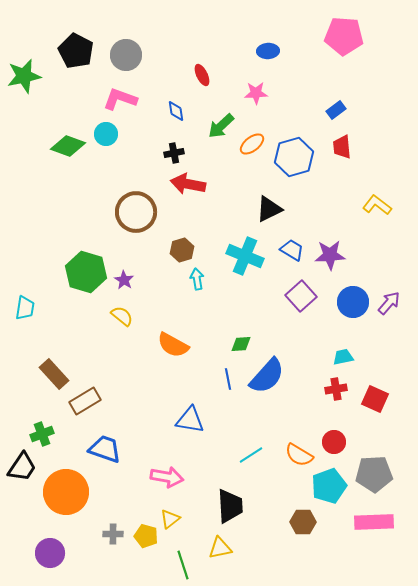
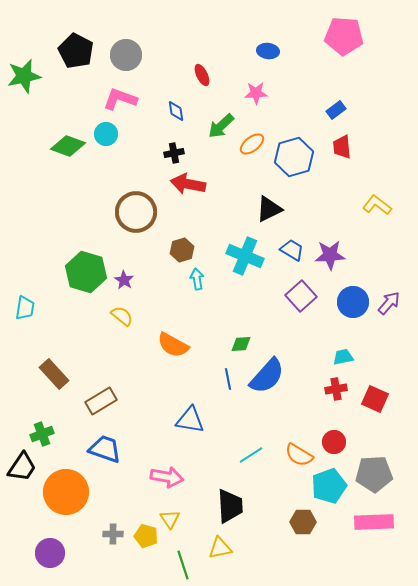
blue ellipse at (268, 51): rotated 10 degrees clockwise
brown rectangle at (85, 401): moved 16 px right
yellow triangle at (170, 519): rotated 25 degrees counterclockwise
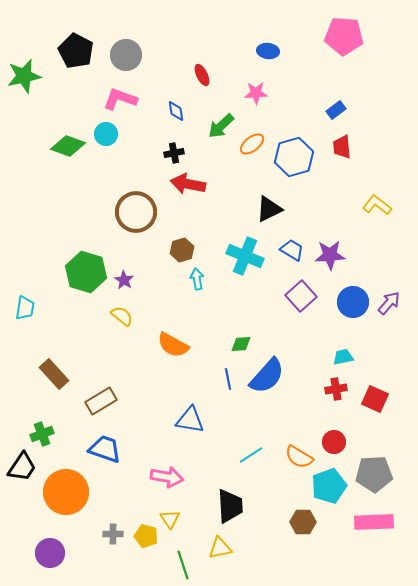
orange semicircle at (299, 455): moved 2 px down
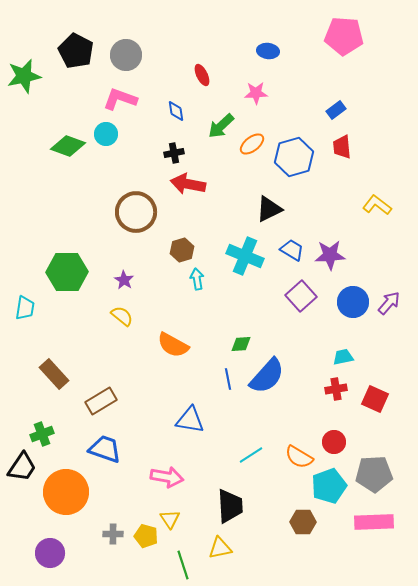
green hexagon at (86, 272): moved 19 px left; rotated 18 degrees counterclockwise
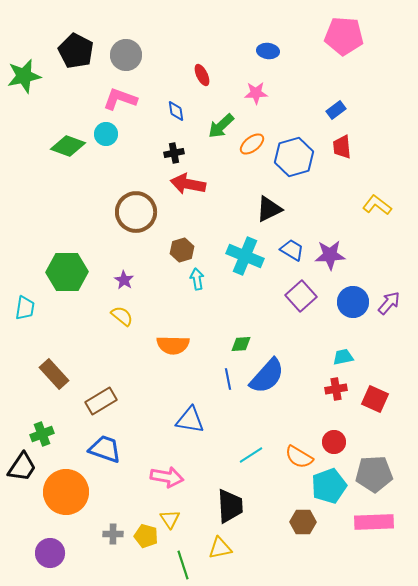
orange semicircle at (173, 345): rotated 28 degrees counterclockwise
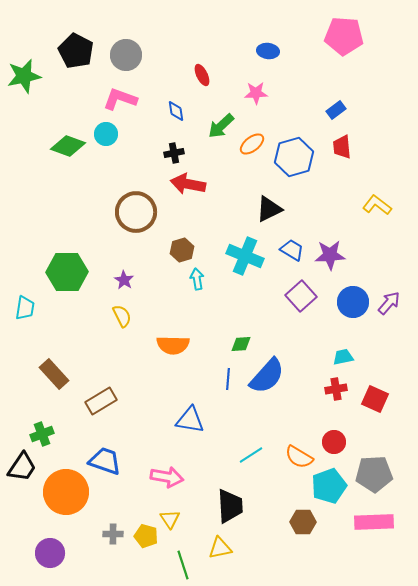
yellow semicircle at (122, 316): rotated 25 degrees clockwise
blue line at (228, 379): rotated 15 degrees clockwise
blue trapezoid at (105, 449): moved 12 px down
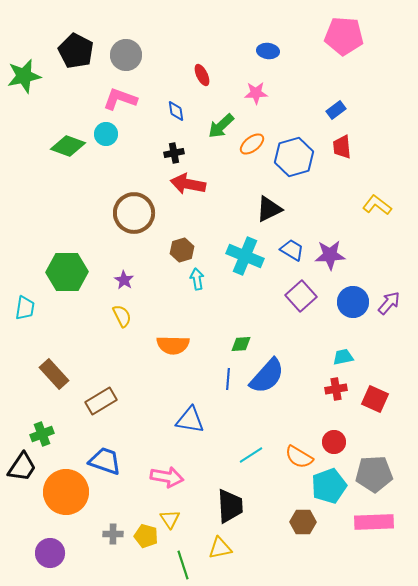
brown circle at (136, 212): moved 2 px left, 1 px down
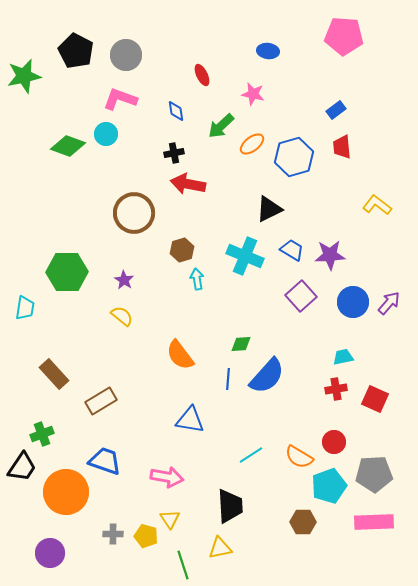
pink star at (256, 93): moved 3 px left, 1 px down; rotated 15 degrees clockwise
yellow semicircle at (122, 316): rotated 25 degrees counterclockwise
orange semicircle at (173, 345): moved 7 px right, 10 px down; rotated 52 degrees clockwise
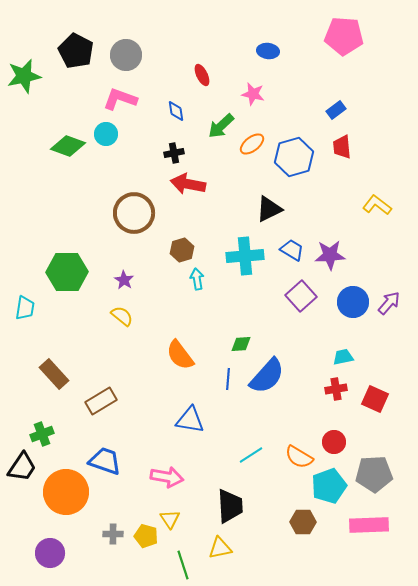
cyan cross at (245, 256): rotated 27 degrees counterclockwise
pink rectangle at (374, 522): moved 5 px left, 3 px down
